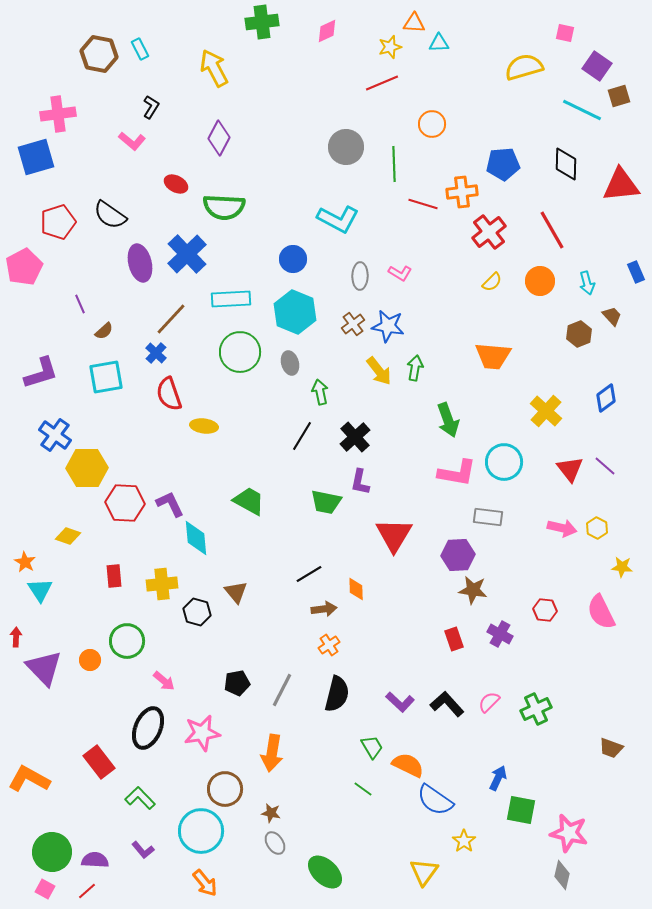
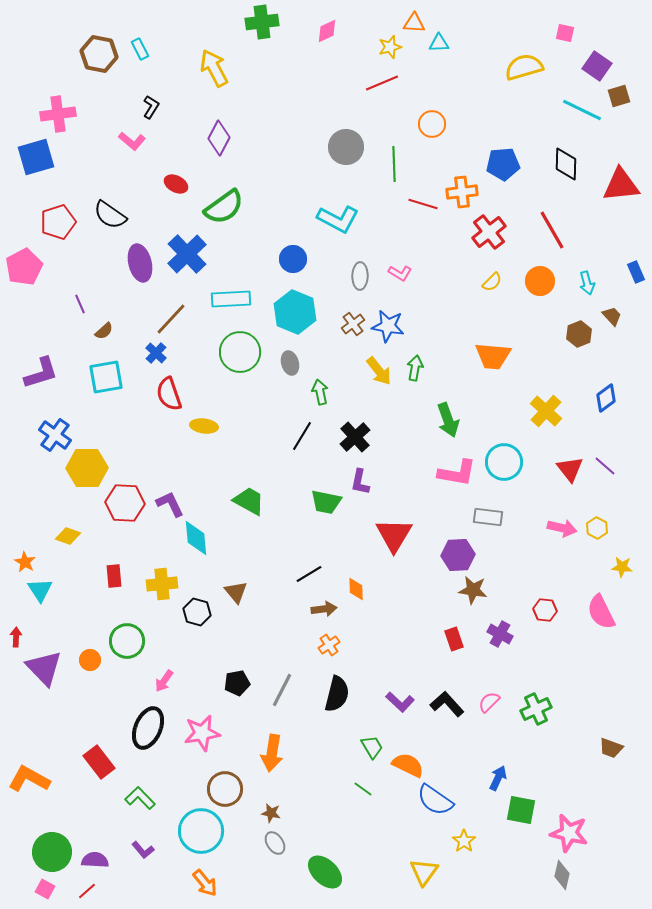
green semicircle at (224, 207): rotated 39 degrees counterclockwise
pink arrow at (164, 681): rotated 85 degrees clockwise
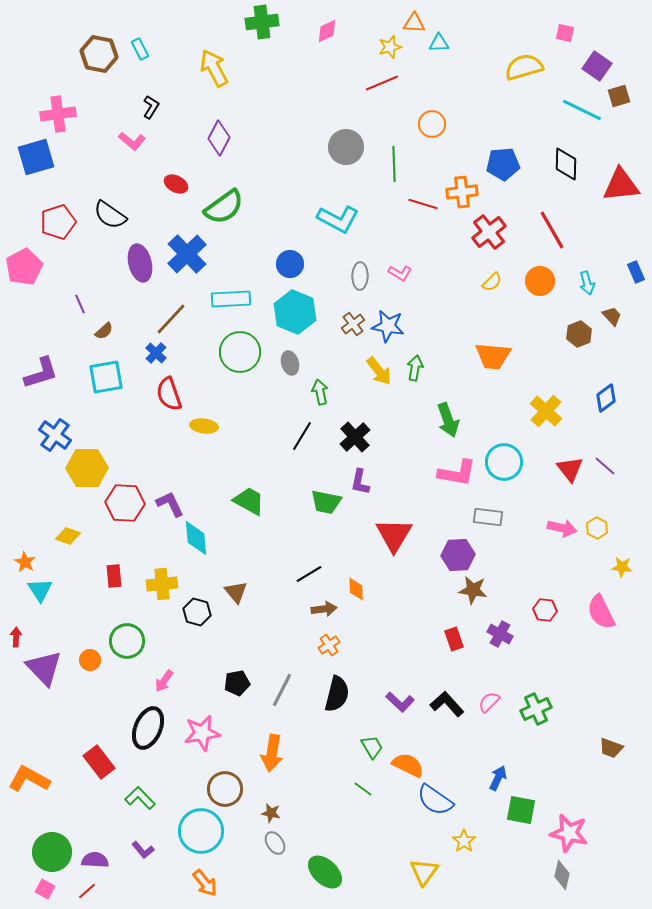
blue circle at (293, 259): moved 3 px left, 5 px down
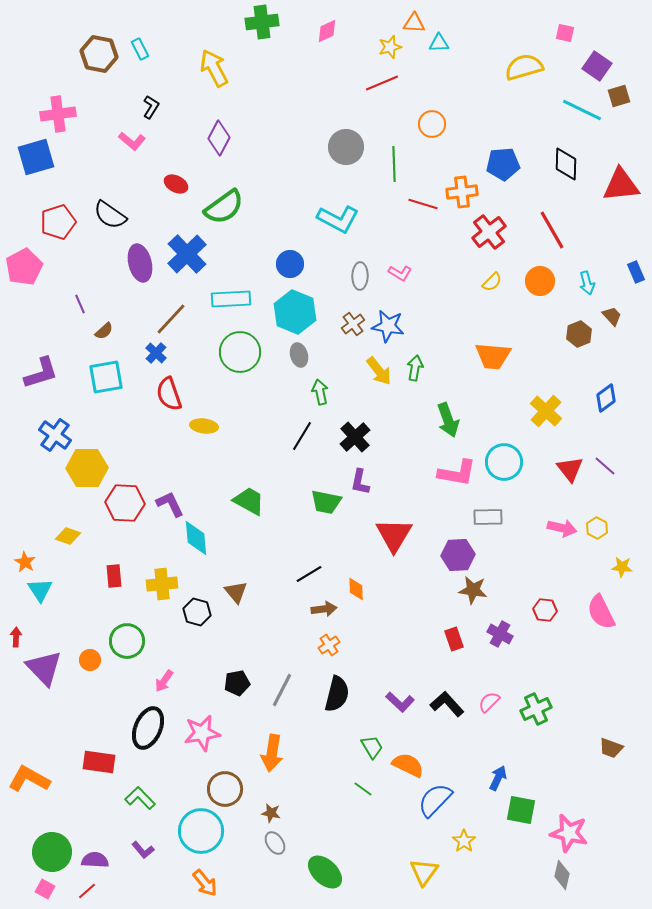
gray ellipse at (290, 363): moved 9 px right, 8 px up
gray rectangle at (488, 517): rotated 8 degrees counterclockwise
red rectangle at (99, 762): rotated 44 degrees counterclockwise
blue semicircle at (435, 800): rotated 99 degrees clockwise
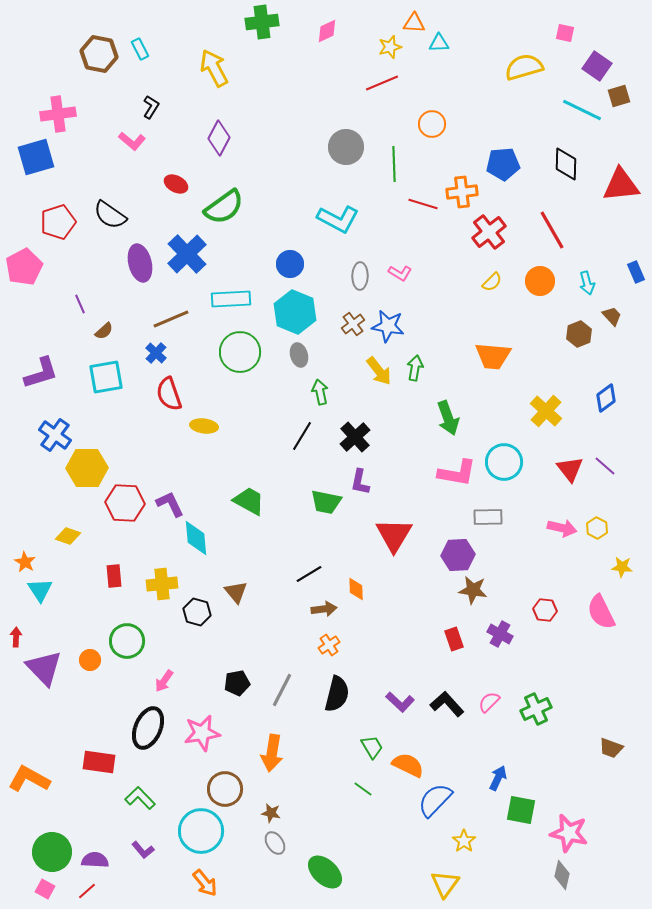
brown line at (171, 319): rotated 24 degrees clockwise
green arrow at (448, 420): moved 2 px up
yellow triangle at (424, 872): moved 21 px right, 12 px down
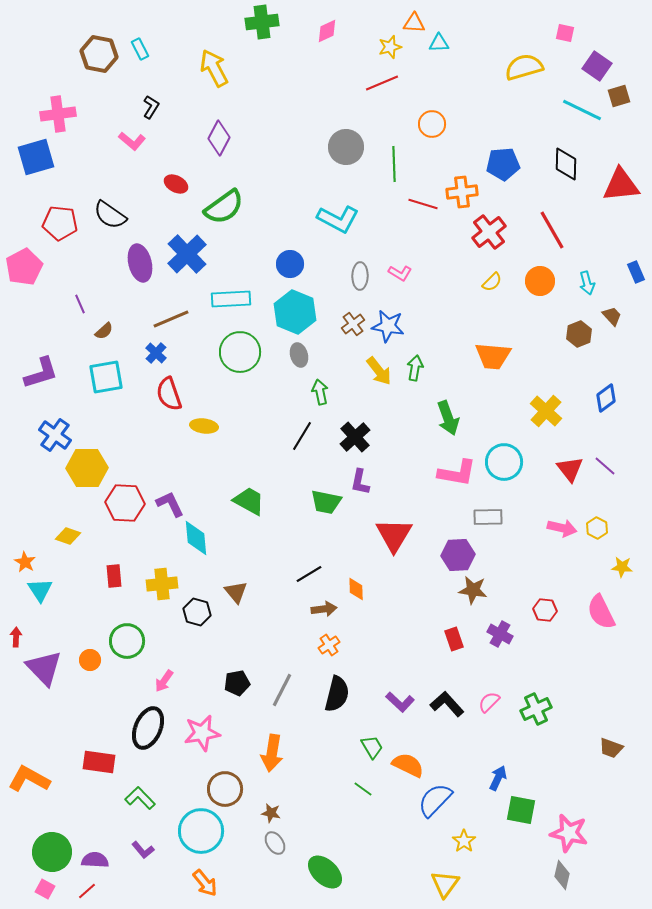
red pentagon at (58, 222): moved 2 px right, 1 px down; rotated 24 degrees clockwise
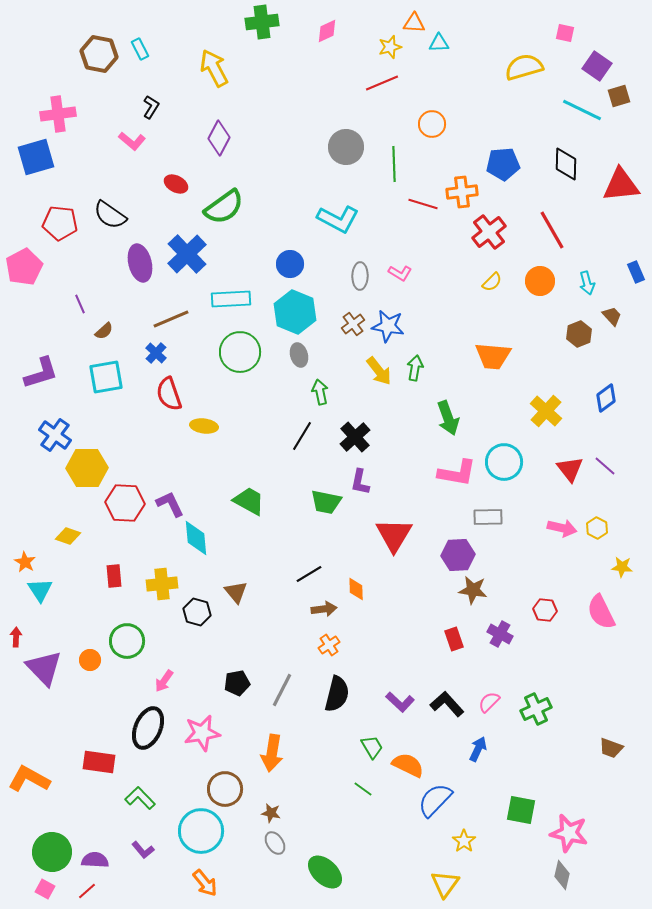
blue arrow at (498, 778): moved 20 px left, 29 px up
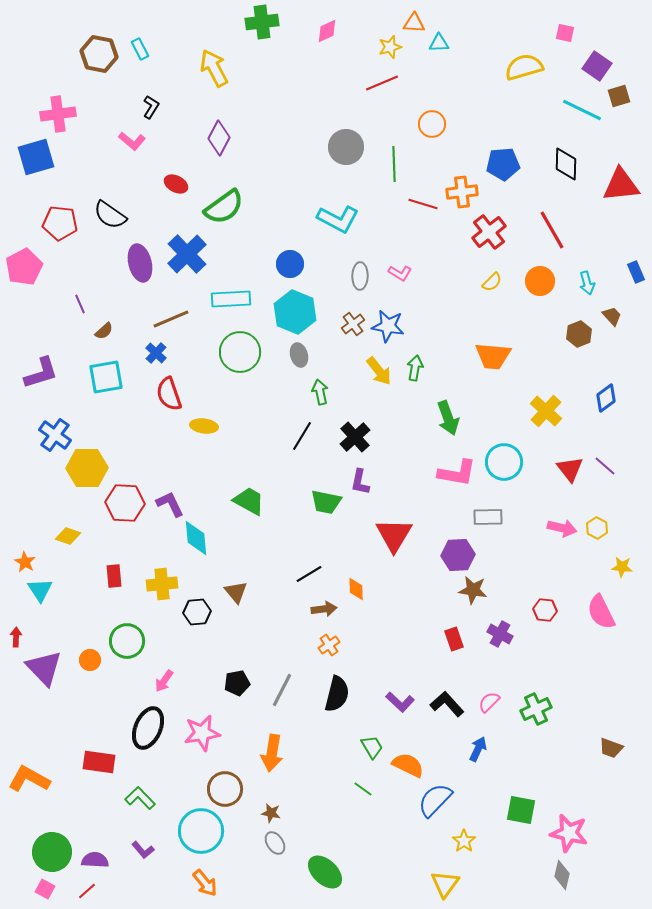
black hexagon at (197, 612): rotated 20 degrees counterclockwise
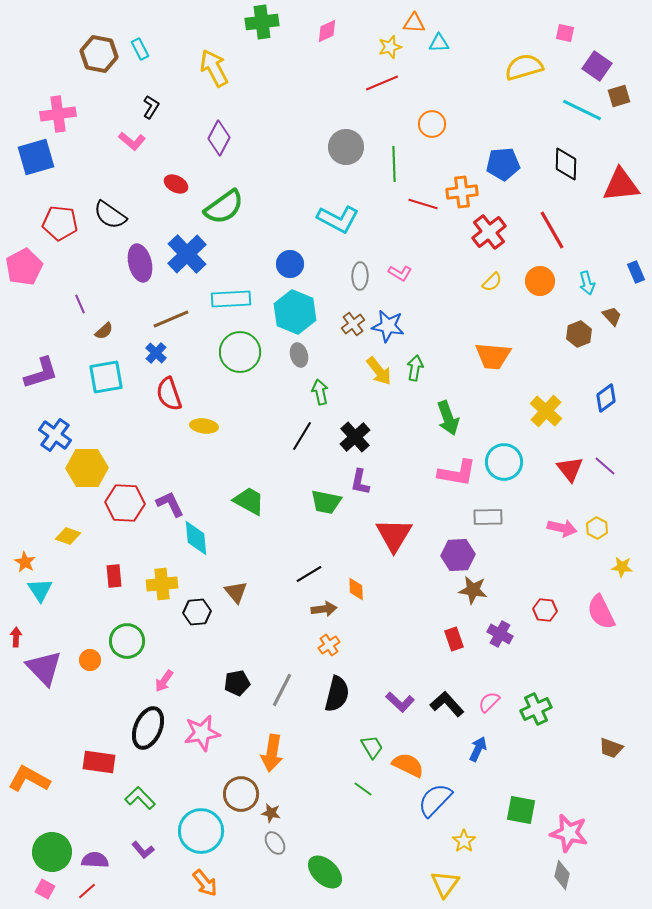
brown circle at (225, 789): moved 16 px right, 5 px down
